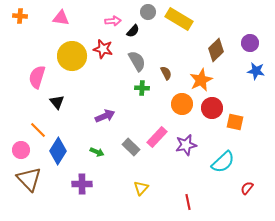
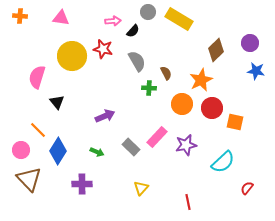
green cross: moved 7 px right
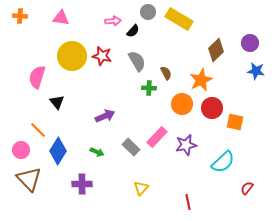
red star: moved 1 px left, 7 px down
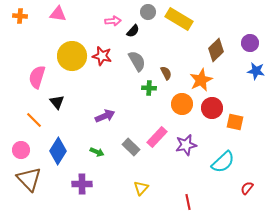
pink triangle: moved 3 px left, 4 px up
orange line: moved 4 px left, 10 px up
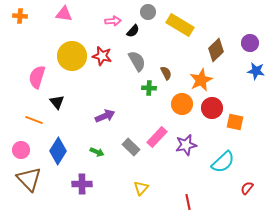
pink triangle: moved 6 px right
yellow rectangle: moved 1 px right, 6 px down
orange line: rotated 24 degrees counterclockwise
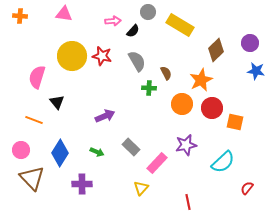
pink rectangle: moved 26 px down
blue diamond: moved 2 px right, 2 px down
brown triangle: moved 3 px right, 1 px up
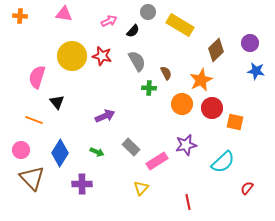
pink arrow: moved 4 px left; rotated 21 degrees counterclockwise
pink rectangle: moved 2 px up; rotated 15 degrees clockwise
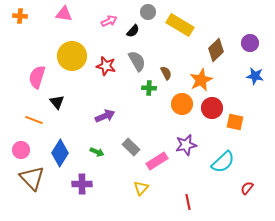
red star: moved 4 px right, 10 px down
blue star: moved 1 px left, 5 px down
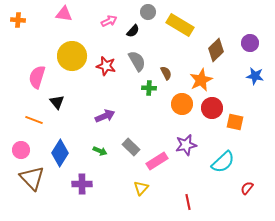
orange cross: moved 2 px left, 4 px down
green arrow: moved 3 px right, 1 px up
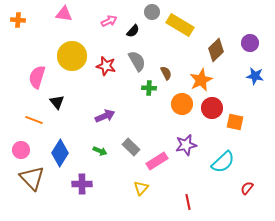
gray circle: moved 4 px right
